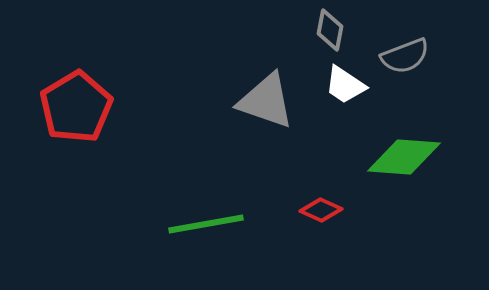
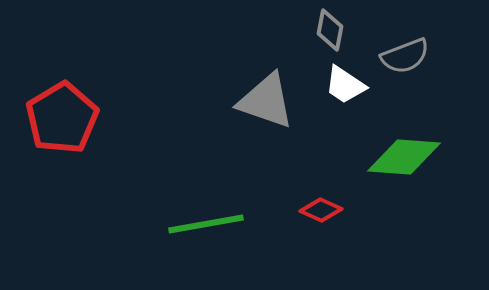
red pentagon: moved 14 px left, 11 px down
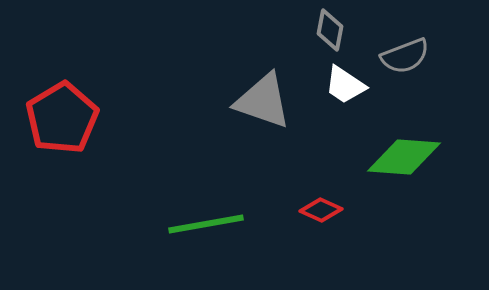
gray triangle: moved 3 px left
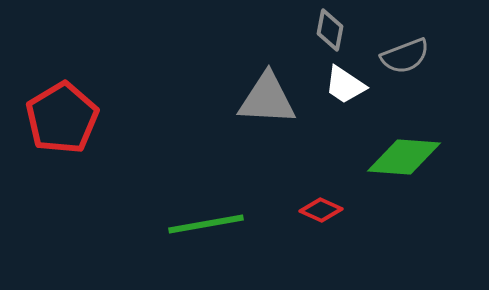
gray triangle: moved 4 px right, 2 px up; rotated 16 degrees counterclockwise
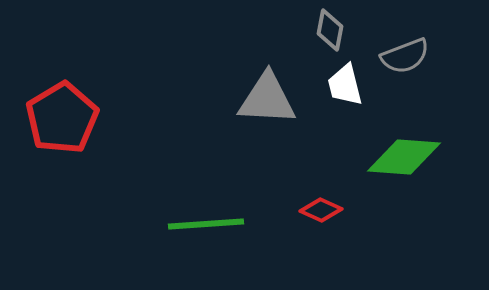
white trapezoid: rotated 42 degrees clockwise
green line: rotated 6 degrees clockwise
